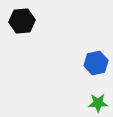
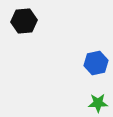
black hexagon: moved 2 px right
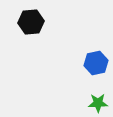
black hexagon: moved 7 px right, 1 px down
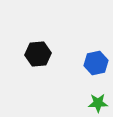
black hexagon: moved 7 px right, 32 px down
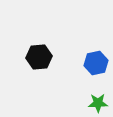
black hexagon: moved 1 px right, 3 px down
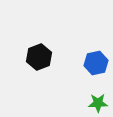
black hexagon: rotated 15 degrees counterclockwise
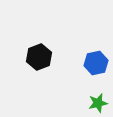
green star: rotated 12 degrees counterclockwise
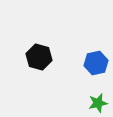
black hexagon: rotated 25 degrees counterclockwise
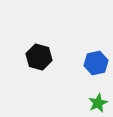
green star: rotated 12 degrees counterclockwise
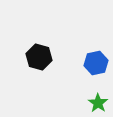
green star: rotated 12 degrees counterclockwise
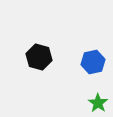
blue hexagon: moved 3 px left, 1 px up
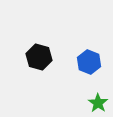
blue hexagon: moved 4 px left; rotated 25 degrees counterclockwise
